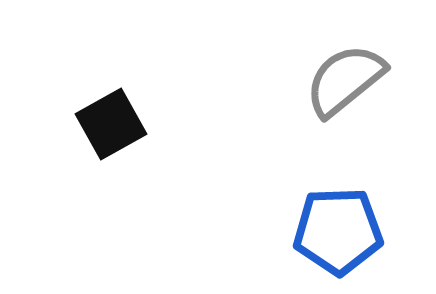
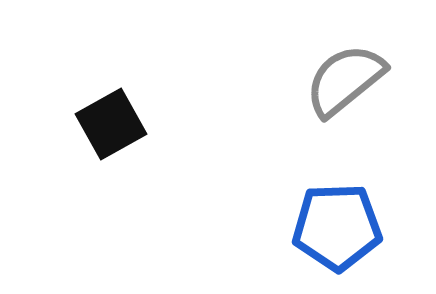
blue pentagon: moved 1 px left, 4 px up
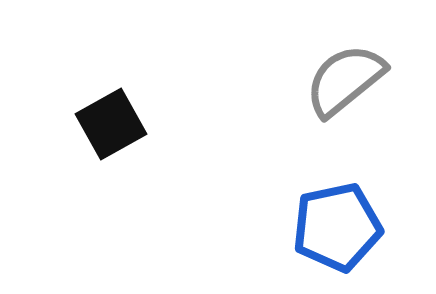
blue pentagon: rotated 10 degrees counterclockwise
